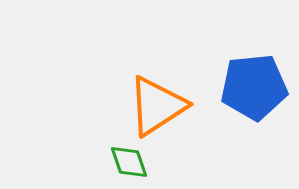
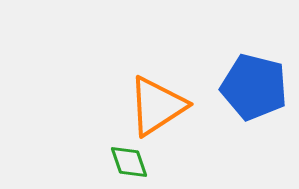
blue pentagon: rotated 20 degrees clockwise
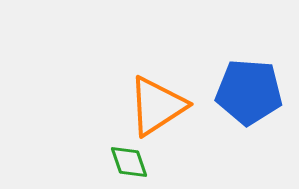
blue pentagon: moved 5 px left, 5 px down; rotated 10 degrees counterclockwise
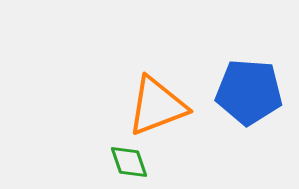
orange triangle: rotated 12 degrees clockwise
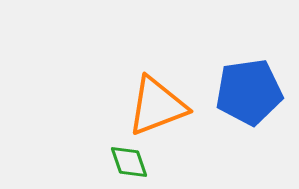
blue pentagon: rotated 12 degrees counterclockwise
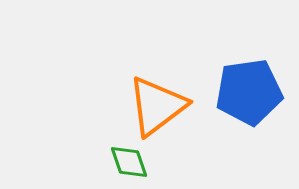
orange triangle: rotated 16 degrees counterclockwise
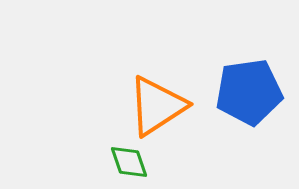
orange triangle: rotated 4 degrees clockwise
